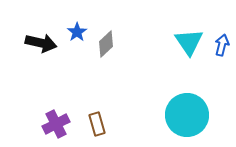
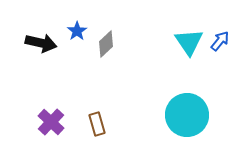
blue star: moved 1 px up
blue arrow: moved 2 px left, 4 px up; rotated 25 degrees clockwise
purple cross: moved 5 px left, 2 px up; rotated 20 degrees counterclockwise
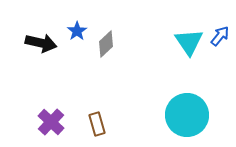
blue arrow: moved 5 px up
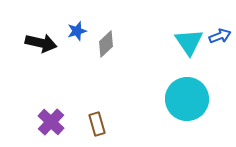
blue star: rotated 18 degrees clockwise
blue arrow: rotated 30 degrees clockwise
cyan circle: moved 16 px up
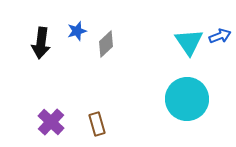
black arrow: rotated 84 degrees clockwise
